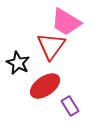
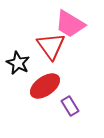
pink trapezoid: moved 4 px right, 2 px down
red triangle: rotated 12 degrees counterclockwise
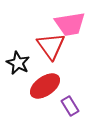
pink trapezoid: rotated 40 degrees counterclockwise
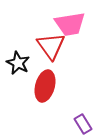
red ellipse: rotated 40 degrees counterclockwise
purple rectangle: moved 13 px right, 18 px down
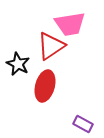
red triangle: rotated 32 degrees clockwise
black star: moved 1 px down
purple rectangle: rotated 30 degrees counterclockwise
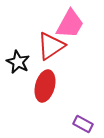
pink trapezoid: rotated 52 degrees counterclockwise
black star: moved 2 px up
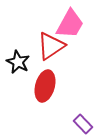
purple rectangle: rotated 18 degrees clockwise
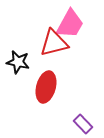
red triangle: moved 3 px right, 3 px up; rotated 20 degrees clockwise
black star: rotated 15 degrees counterclockwise
red ellipse: moved 1 px right, 1 px down
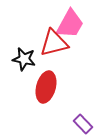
black star: moved 6 px right, 3 px up
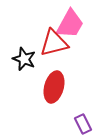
black star: rotated 10 degrees clockwise
red ellipse: moved 8 px right
purple rectangle: rotated 18 degrees clockwise
